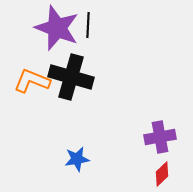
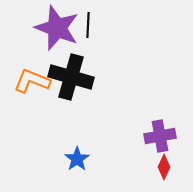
purple cross: moved 1 px up
blue star: rotated 25 degrees counterclockwise
red diamond: moved 2 px right, 7 px up; rotated 20 degrees counterclockwise
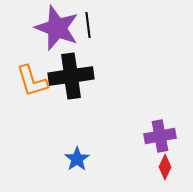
black line: rotated 10 degrees counterclockwise
black cross: moved 1 px up; rotated 24 degrees counterclockwise
orange L-shape: rotated 129 degrees counterclockwise
red diamond: moved 1 px right
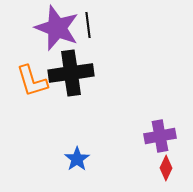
black cross: moved 3 px up
red diamond: moved 1 px right, 1 px down
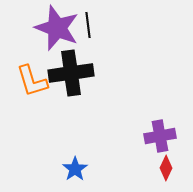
blue star: moved 2 px left, 10 px down
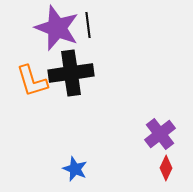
purple cross: moved 2 px up; rotated 28 degrees counterclockwise
blue star: rotated 15 degrees counterclockwise
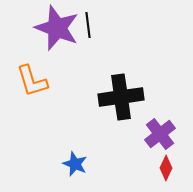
black cross: moved 50 px right, 24 px down
blue star: moved 5 px up
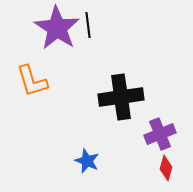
purple star: rotated 12 degrees clockwise
purple cross: rotated 16 degrees clockwise
blue star: moved 12 px right, 3 px up
red diamond: rotated 10 degrees counterclockwise
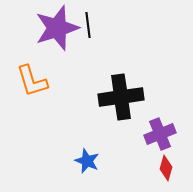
purple star: rotated 21 degrees clockwise
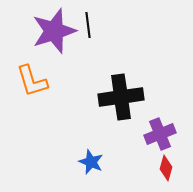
purple star: moved 3 px left, 3 px down
blue star: moved 4 px right, 1 px down
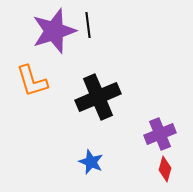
black cross: moved 23 px left; rotated 15 degrees counterclockwise
red diamond: moved 1 px left, 1 px down
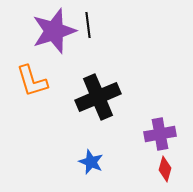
purple cross: rotated 12 degrees clockwise
